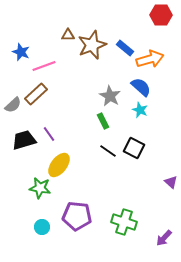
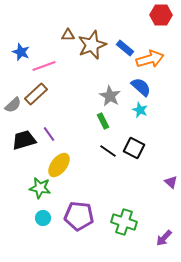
purple pentagon: moved 2 px right
cyan circle: moved 1 px right, 9 px up
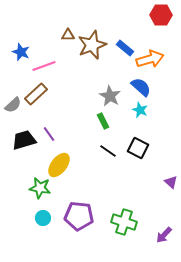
black square: moved 4 px right
purple arrow: moved 3 px up
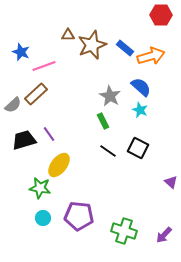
orange arrow: moved 1 px right, 3 px up
green cross: moved 9 px down
